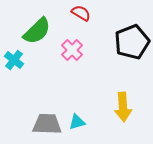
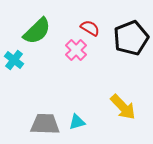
red semicircle: moved 9 px right, 15 px down
black pentagon: moved 1 px left, 4 px up
pink cross: moved 4 px right
yellow arrow: rotated 40 degrees counterclockwise
gray trapezoid: moved 2 px left
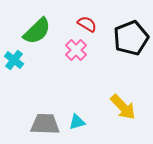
red semicircle: moved 3 px left, 4 px up
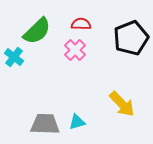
red semicircle: moved 6 px left; rotated 30 degrees counterclockwise
pink cross: moved 1 px left
cyan cross: moved 3 px up
yellow arrow: moved 1 px left, 3 px up
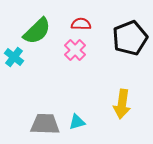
black pentagon: moved 1 px left
yellow arrow: rotated 52 degrees clockwise
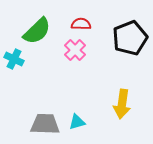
cyan cross: moved 2 px down; rotated 12 degrees counterclockwise
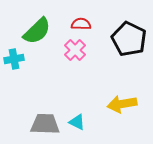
black pentagon: moved 1 px left, 1 px down; rotated 24 degrees counterclockwise
cyan cross: rotated 36 degrees counterclockwise
yellow arrow: rotated 72 degrees clockwise
cyan triangle: rotated 42 degrees clockwise
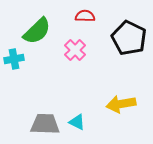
red semicircle: moved 4 px right, 8 px up
black pentagon: moved 1 px up
yellow arrow: moved 1 px left
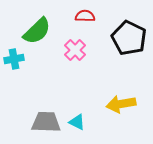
gray trapezoid: moved 1 px right, 2 px up
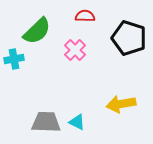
black pentagon: rotated 8 degrees counterclockwise
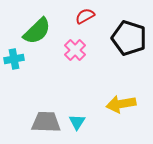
red semicircle: rotated 30 degrees counterclockwise
cyan triangle: rotated 36 degrees clockwise
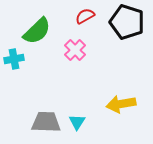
black pentagon: moved 2 px left, 16 px up
